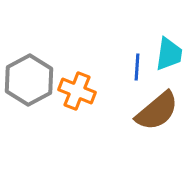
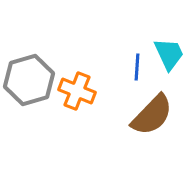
cyan trapezoid: rotated 33 degrees counterclockwise
gray hexagon: rotated 12 degrees clockwise
brown semicircle: moved 5 px left, 4 px down; rotated 6 degrees counterclockwise
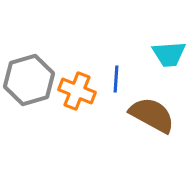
cyan trapezoid: rotated 111 degrees clockwise
blue line: moved 21 px left, 12 px down
brown semicircle: rotated 105 degrees counterclockwise
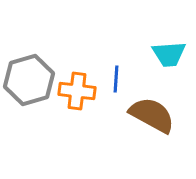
orange cross: rotated 15 degrees counterclockwise
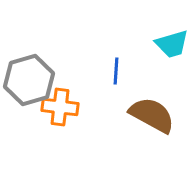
cyan trapezoid: moved 3 px right, 10 px up; rotated 12 degrees counterclockwise
blue line: moved 8 px up
orange cross: moved 17 px left, 16 px down
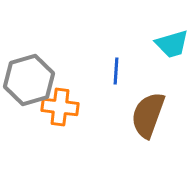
brown semicircle: moved 4 px left; rotated 99 degrees counterclockwise
